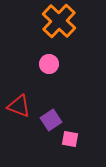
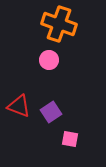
orange cross: moved 3 px down; rotated 24 degrees counterclockwise
pink circle: moved 4 px up
purple square: moved 8 px up
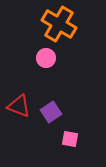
orange cross: rotated 12 degrees clockwise
pink circle: moved 3 px left, 2 px up
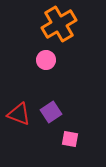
orange cross: rotated 28 degrees clockwise
pink circle: moved 2 px down
red triangle: moved 8 px down
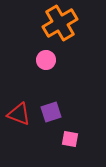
orange cross: moved 1 px right, 1 px up
purple square: rotated 15 degrees clockwise
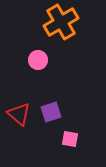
orange cross: moved 1 px right, 1 px up
pink circle: moved 8 px left
red triangle: rotated 20 degrees clockwise
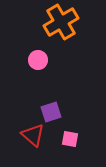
red triangle: moved 14 px right, 21 px down
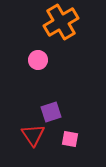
red triangle: rotated 15 degrees clockwise
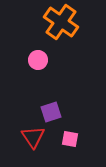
orange cross: rotated 24 degrees counterclockwise
red triangle: moved 2 px down
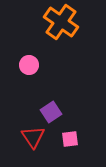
pink circle: moved 9 px left, 5 px down
purple square: rotated 15 degrees counterclockwise
pink square: rotated 18 degrees counterclockwise
